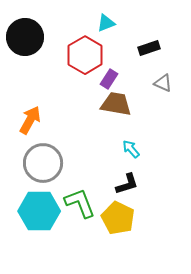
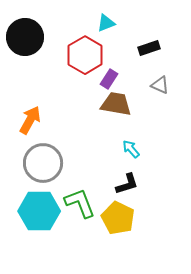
gray triangle: moved 3 px left, 2 px down
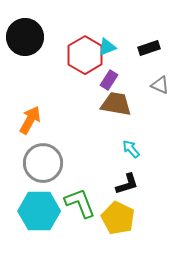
cyan triangle: moved 1 px right, 24 px down
purple rectangle: moved 1 px down
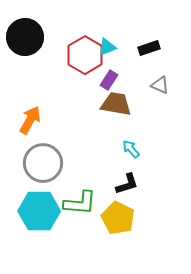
green L-shape: rotated 116 degrees clockwise
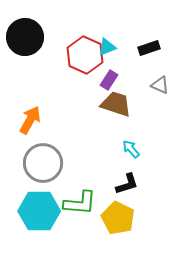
red hexagon: rotated 6 degrees counterclockwise
brown trapezoid: rotated 8 degrees clockwise
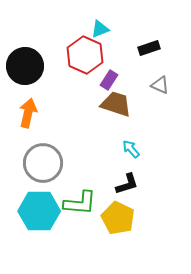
black circle: moved 29 px down
cyan triangle: moved 7 px left, 18 px up
orange arrow: moved 2 px left, 7 px up; rotated 16 degrees counterclockwise
